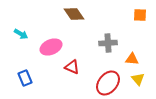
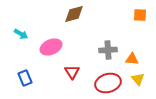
brown diamond: rotated 70 degrees counterclockwise
gray cross: moved 7 px down
red triangle: moved 5 px down; rotated 35 degrees clockwise
red ellipse: rotated 35 degrees clockwise
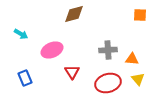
pink ellipse: moved 1 px right, 3 px down
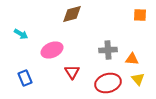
brown diamond: moved 2 px left
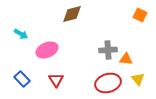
orange square: rotated 24 degrees clockwise
pink ellipse: moved 5 px left
orange triangle: moved 6 px left
red triangle: moved 16 px left, 8 px down
blue rectangle: moved 3 px left, 1 px down; rotated 21 degrees counterclockwise
